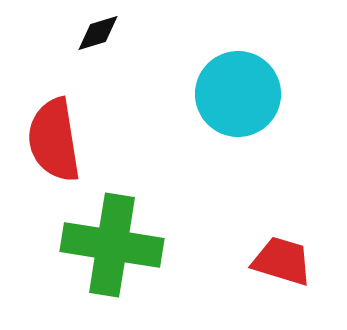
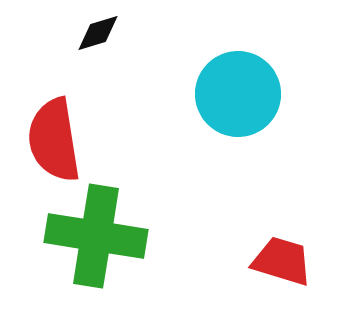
green cross: moved 16 px left, 9 px up
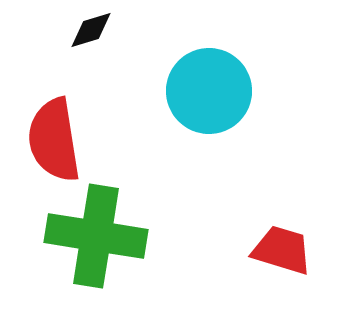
black diamond: moved 7 px left, 3 px up
cyan circle: moved 29 px left, 3 px up
red trapezoid: moved 11 px up
